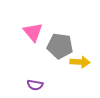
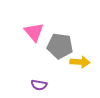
pink triangle: moved 1 px right
purple semicircle: moved 4 px right
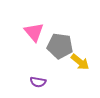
yellow arrow: rotated 36 degrees clockwise
purple semicircle: moved 1 px left, 3 px up
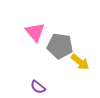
pink triangle: moved 1 px right
purple semicircle: moved 5 px down; rotated 28 degrees clockwise
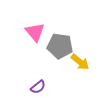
purple semicircle: rotated 77 degrees counterclockwise
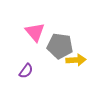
yellow arrow: moved 4 px left, 2 px up; rotated 42 degrees counterclockwise
purple semicircle: moved 12 px left, 16 px up; rotated 14 degrees counterclockwise
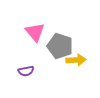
gray pentagon: rotated 10 degrees clockwise
purple semicircle: rotated 42 degrees clockwise
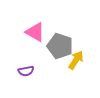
pink triangle: rotated 20 degrees counterclockwise
yellow arrow: rotated 54 degrees counterclockwise
